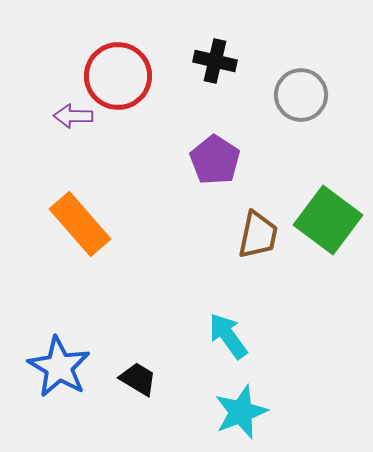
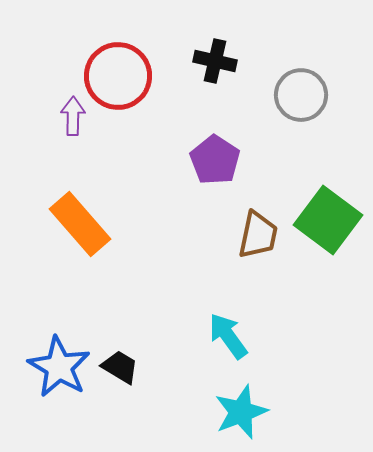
purple arrow: rotated 90 degrees clockwise
black trapezoid: moved 18 px left, 12 px up
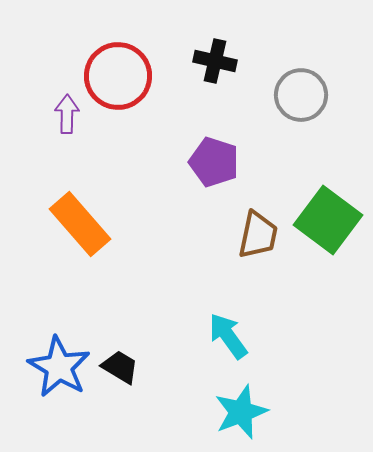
purple arrow: moved 6 px left, 2 px up
purple pentagon: moved 1 px left, 2 px down; rotated 15 degrees counterclockwise
